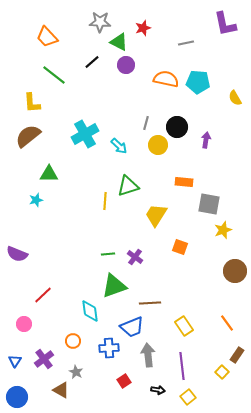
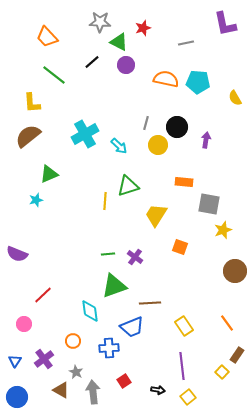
green triangle at (49, 174): rotated 24 degrees counterclockwise
gray arrow at (148, 355): moved 55 px left, 37 px down
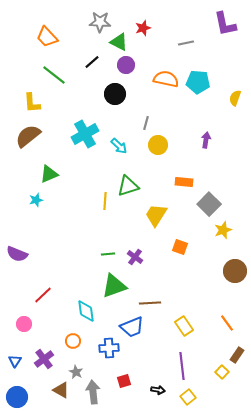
yellow semicircle at (235, 98): rotated 49 degrees clockwise
black circle at (177, 127): moved 62 px left, 33 px up
gray square at (209, 204): rotated 35 degrees clockwise
cyan diamond at (90, 311): moved 4 px left
red square at (124, 381): rotated 16 degrees clockwise
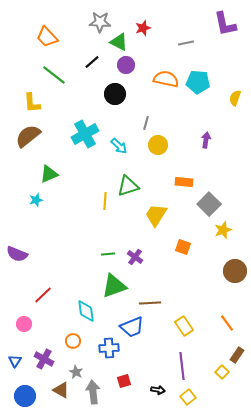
orange square at (180, 247): moved 3 px right
purple cross at (44, 359): rotated 24 degrees counterclockwise
blue circle at (17, 397): moved 8 px right, 1 px up
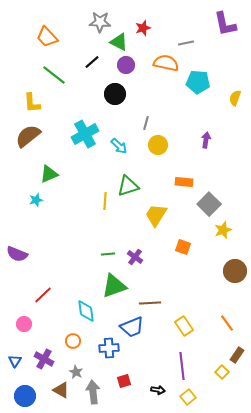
orange semicircle at (166, 79): moved 16 px up
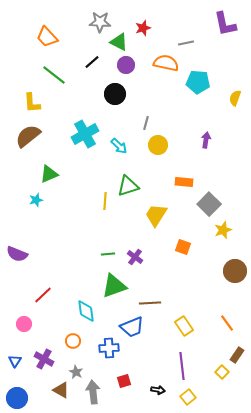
blue circle at (25, 396): moved 8 px left, 2 px down
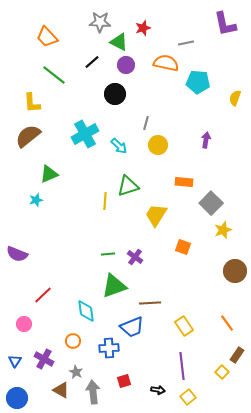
gray square at (209, 204): moved 2 px right, 1 px up
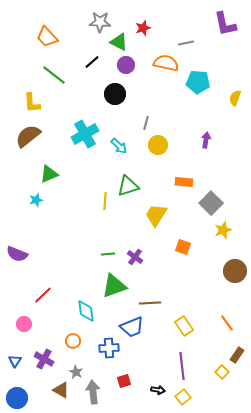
yellow square at (188, 397): moved 5 px left
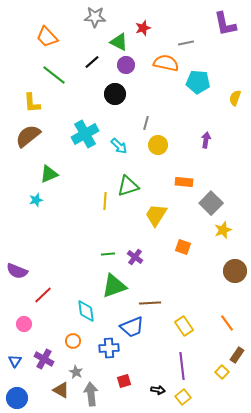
gray star at (100, 22): moved 5 px left, 5 px up
purple semicircle at (17, 254): moved 17 px down
gray arrow at (93, 392): moved 2 px left, 2 px down
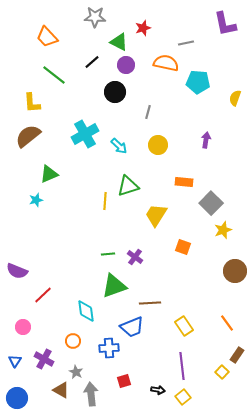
black circle at (115, 94): moved 2 px up
gray line at (146, 123): moved 2 px right, 11 px up
pink circle at (24, 324): moved 1 px left, 3 px down
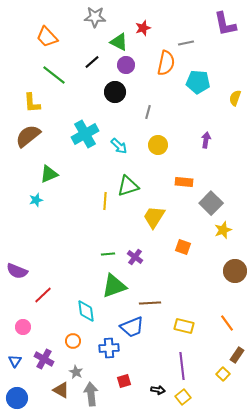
orange semicircle at (166, 63): rotated 90 degrees clockwise
yellow trapezoid at (156, 215): moved 2 px left, 2 px down
yellow rectangle at (184, 326): rotated 42 degrees counterclockwise
yellow square at (222, 372): moved 1 px right, 2 px down
